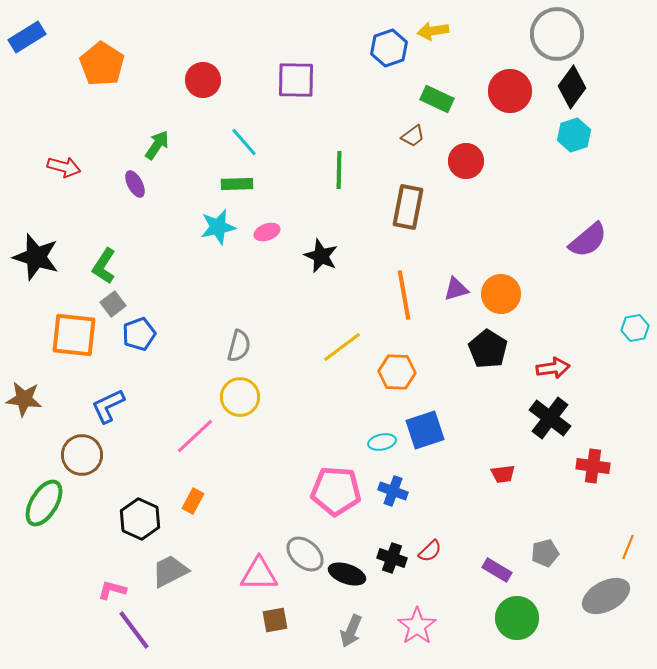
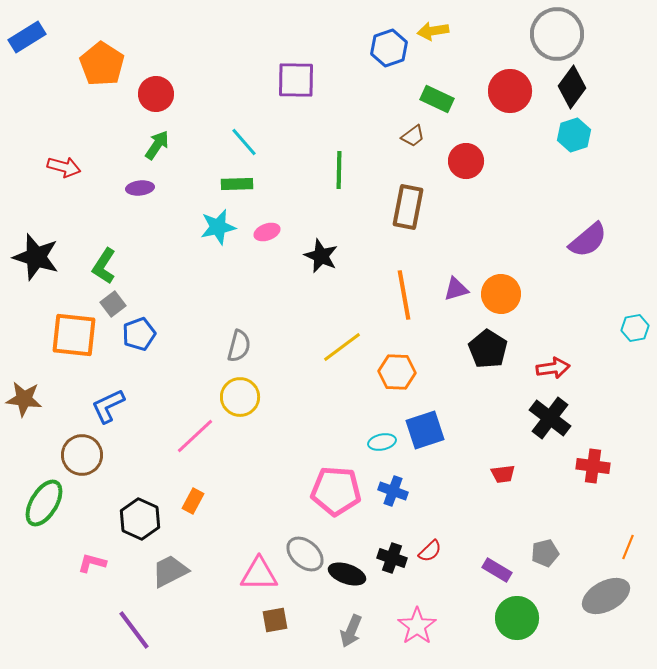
red circle at (203, 80): moved 47 px left, 14 px down
purple ellipse at (135, 184): moved 5 px right, 4 px down; rotated 68 degrees counterclockwise
pink L-shape at (112, 590): moved 20 px left, 27 px up
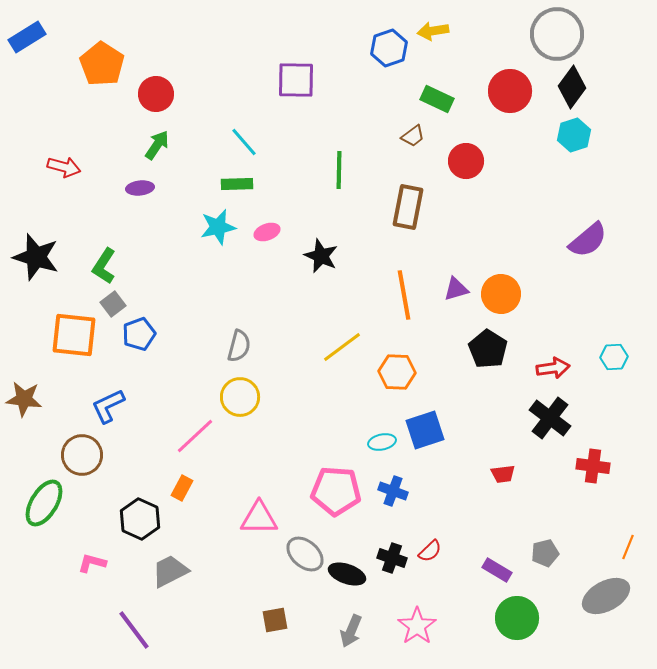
cyan hexagon at (635, 328): moved 21 px left, 29 px down; rotated 8 degrees clockwise
orange rectangle at (193, 501): moved 11 px left, 13 px up
pink triangle at (259, 574): moved 56 px up
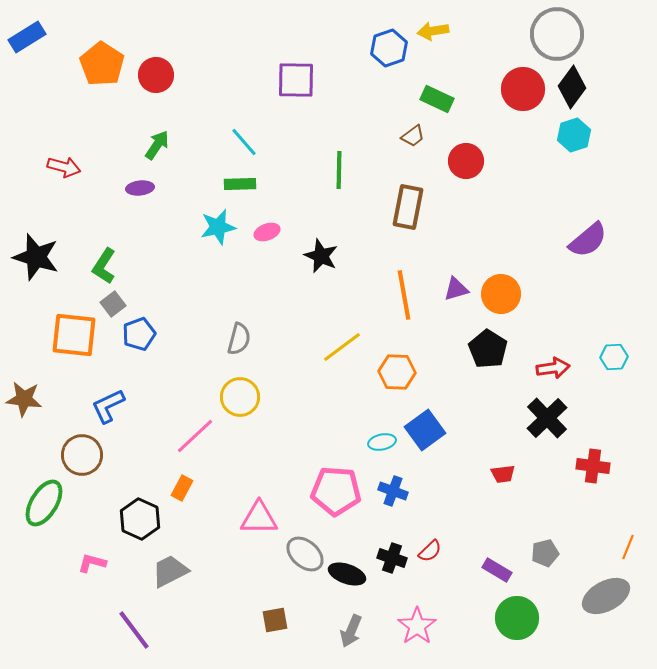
red circle at (510, 91): moved 13 px right, 2 px up
red circle at (156, 94): moved 19 px up
green rectangle at (237, 184): moved 3 px right
gray semicircle at (239, 346): moved 7 px up
black cross at (550, 418): moved 3 px left; rotated 9 degrees clockwise
blue square at (425, 430): rotated 18 degrees counterclockwise
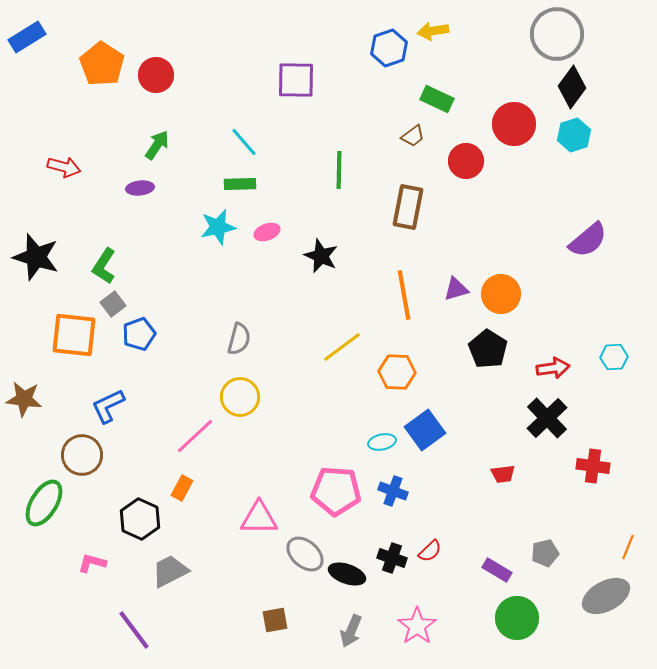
red circle at (523, 89): moved 9 px left, 35 px down
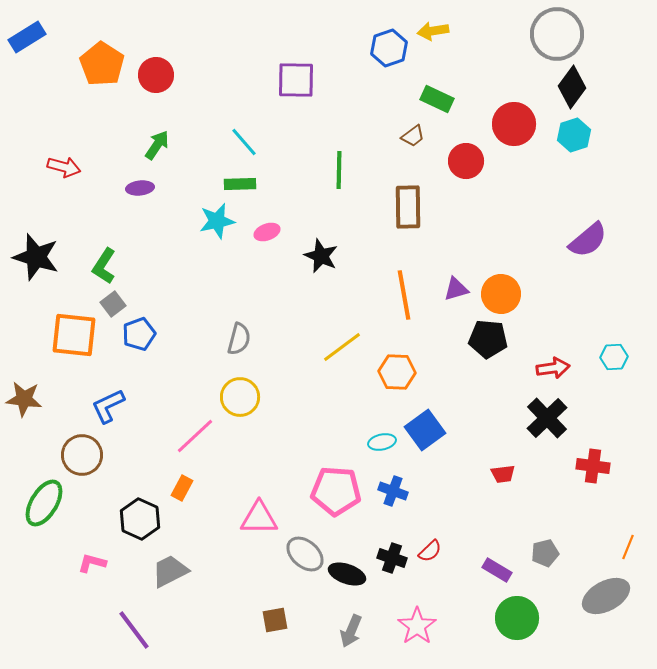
brown rectangle at (408, 207): rotated 12 degrees counterclockwise
cyan star at (218, 227): moved 1 px left, 6 px up
black pentagon at (488, 349): moved 10 px up; rotated 27 degrees counterclockwise
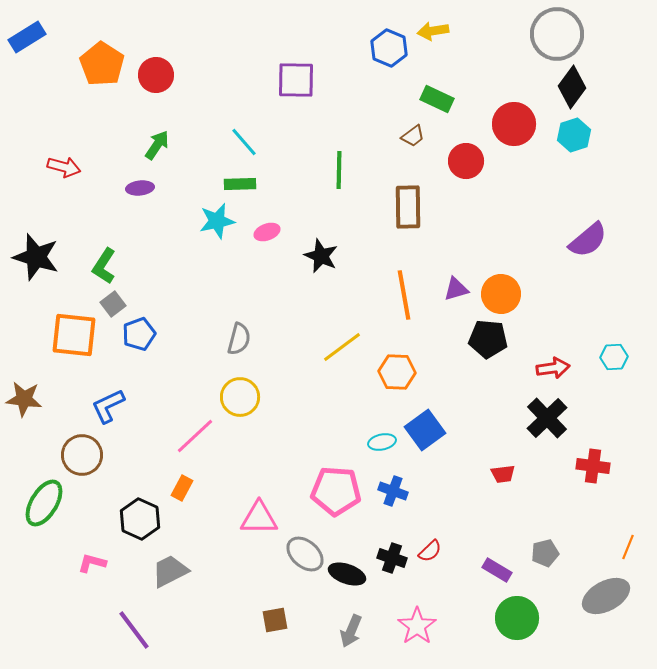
blue hexagon at (389, 48): rotated 18 degrees counterclockwise
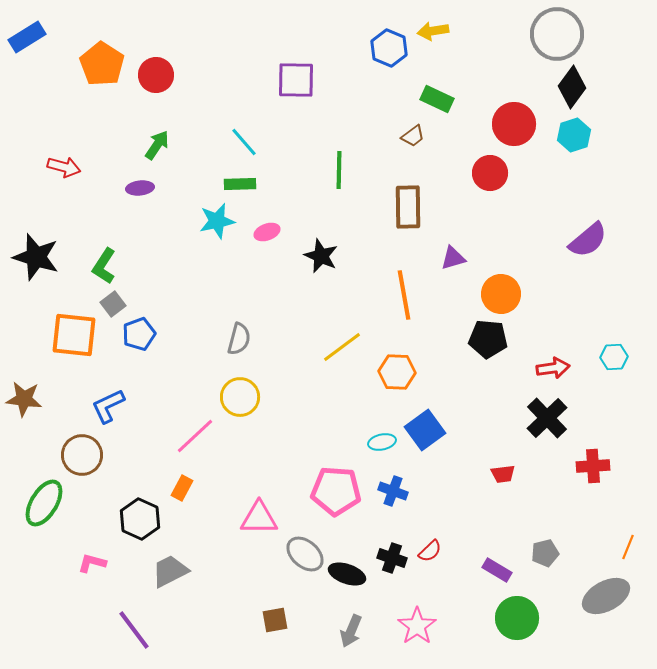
red circle at (466, 161): moved 24 px right, 12 px down
purple triangle at (456, 289): moved 3 px left, 31 px up
red cross at (593, 466): rotated 12 degrees counterclockwise
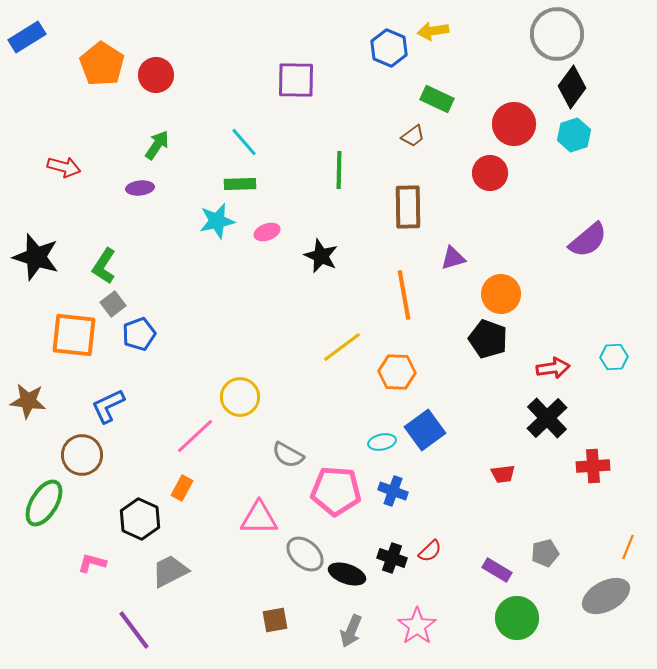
gray semicircle at (239, 339): moved 49 px right, 116 px down; rotated 104 degrees clockwise
black pentagon at (488, 339): rotated 15 degrees clockwise
brown star at (24, 399): moved 4 px right, 2 px down
